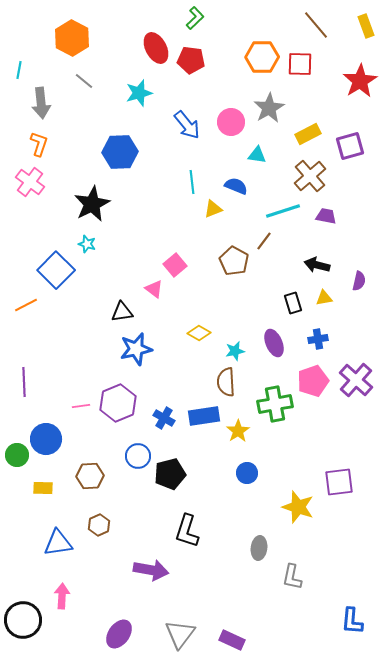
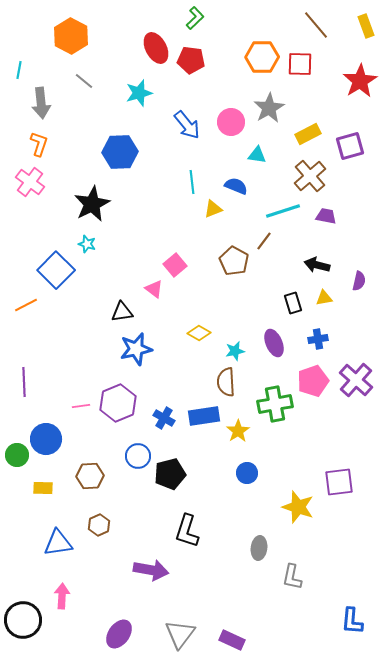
orange hexagon at (72, 38): moved 1 px left, 2 px up
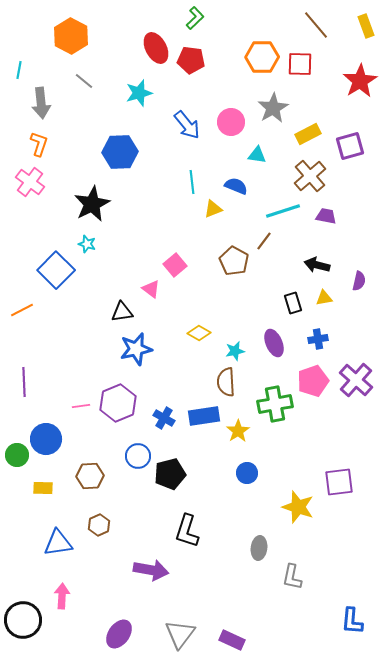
gray star at (269, 108): moved 4 px right
pink triangle at (154, 289): moved 3 px left
orange line at (26, 305): moved 4 px left, 5 px down
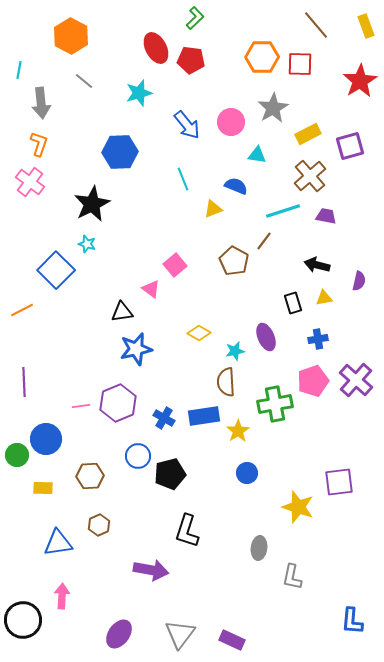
cyan line at (192, 182): moved 9 px left, 3 px up; rotated 15 degrees counterclockwise
purple ellipse at (274, 343): moved 8 px left, 6 px up
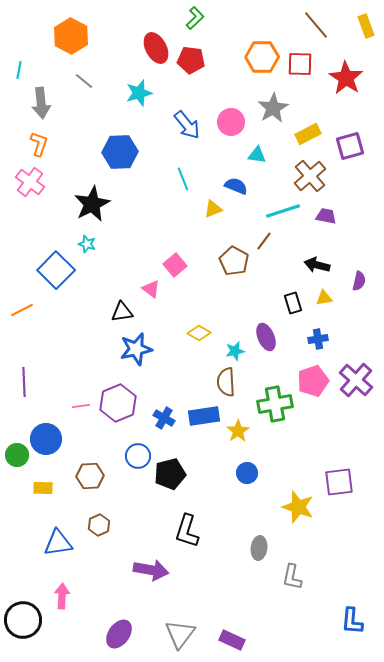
red star at (360, 81): moved 14 px left, 3 px up; rotated 8 degrees counterclockwise
